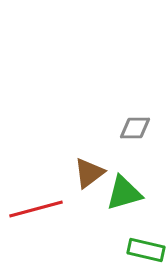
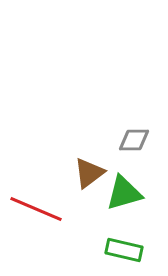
gray diamond: moved 1 px left, 12 px down
red line: rotated 38 degrees clockwise
green rectangle: moved 22 px left
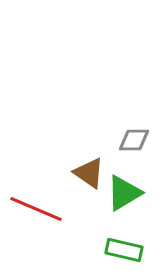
brown triangle: rotated 48 degrees counterclockwise
green triangle: rotated 15 degrees counterclockwise
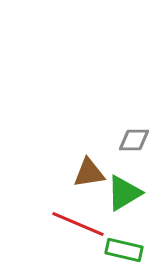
brown triangle: rotated 44 degrees counterclockwise
red line: moved 42 px right, 15 px down
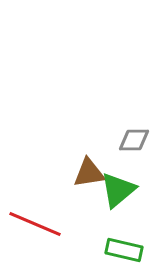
green triangle: moved 6 px left, 3 px up; rotated 9 degrees counterclockwise
red line: moved 43 px left
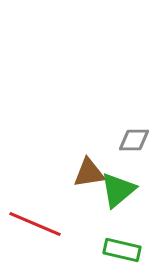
green rectangle: moved 2 px left
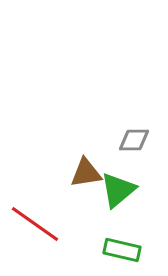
brown triangle: moved 3 px left
red line: rotated 12 degrees clockwise
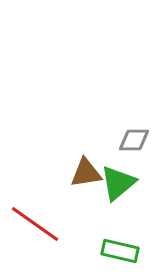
green triangle: moved 7 px up
green rectangle: moved 2 px left, 1 px down
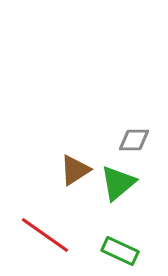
brown triangle: moved 11 px left, 3 px up; rotated 24 degrees counterclockwise
red line: moved 10 px right, 11 px down
green rectangle: rotated 12 degrees clockwise
